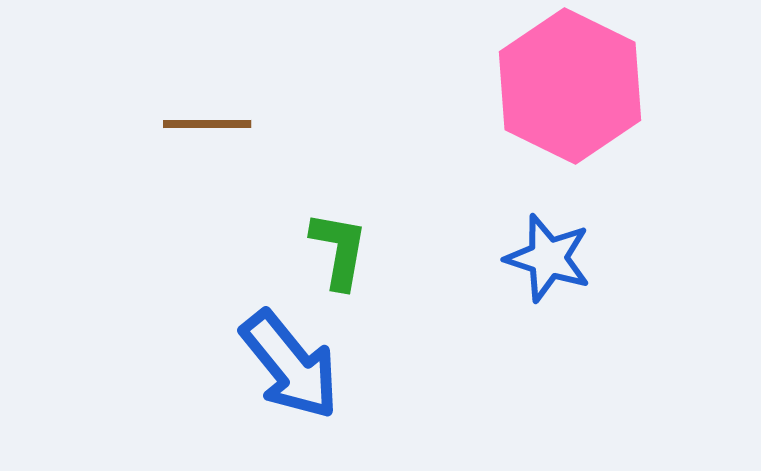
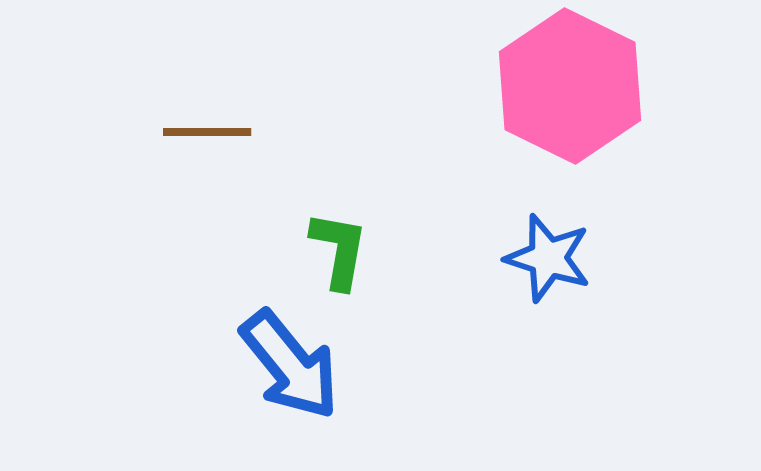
brown line: moved 8 px down
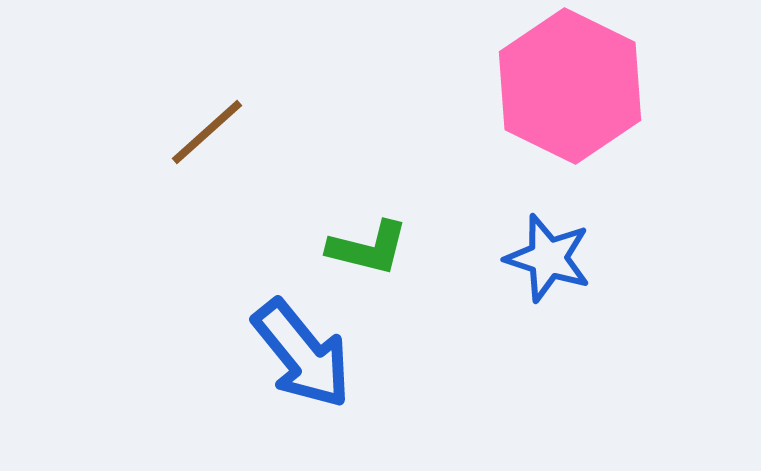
brown line: rotated 42 degrees counterclockwise
green L-shape: moved 29 px right, 2 px up; rotated 94 degrees clockwise
blue arrow: moved 12 px right, 11 px up
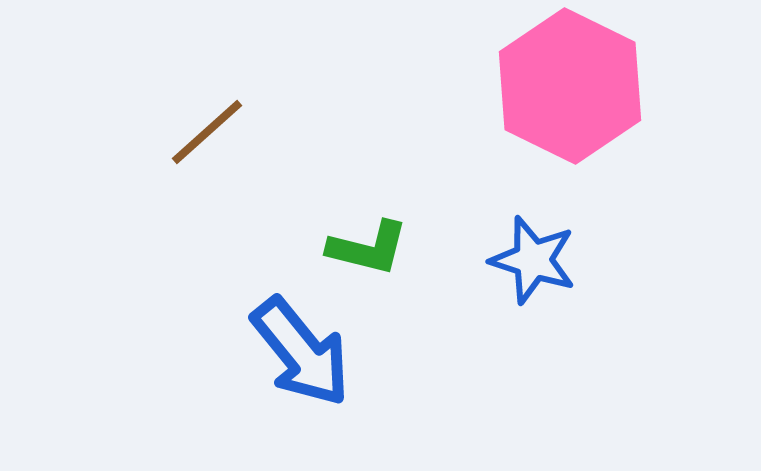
blue star: moved 15 px left, 2 px down
blue arrow: moved 1 px left, 2 px up
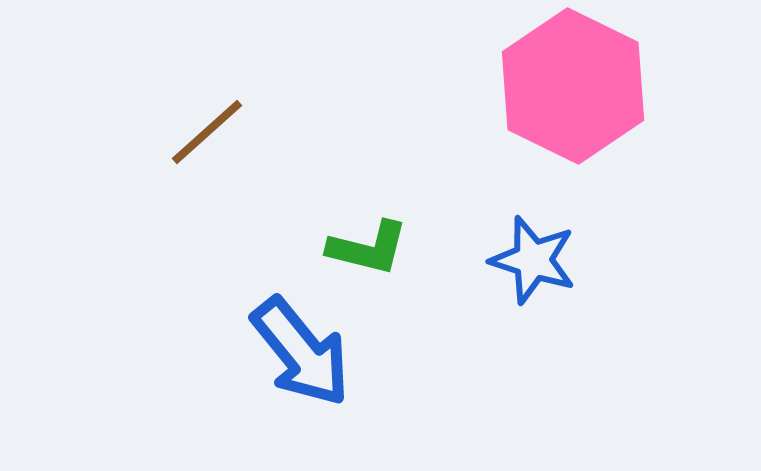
pink hexagon: moved 3 px right
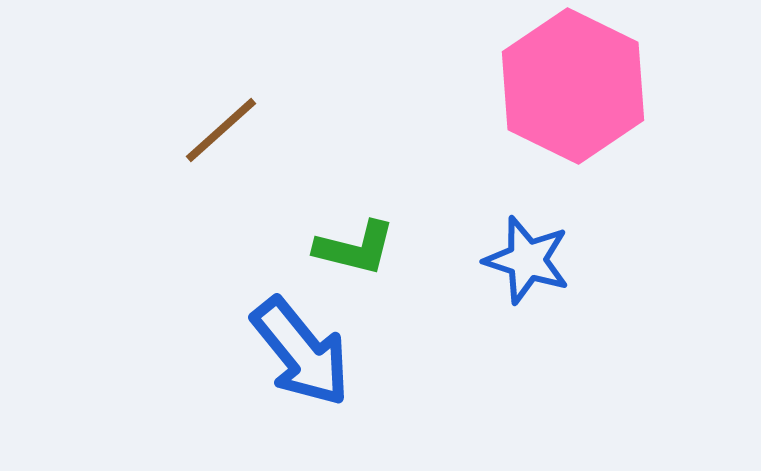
brown line: moved 14 px right, 2 px up
green L-shape: moved 13 px left
blue star: moved 6 px left
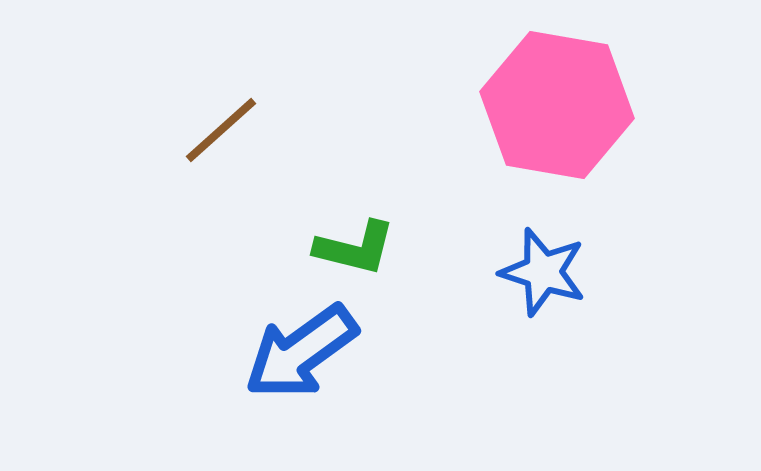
pink hexagon: moved 16 px left, 19 px down; rotated 16 degrees counterclockwise
blue star: moved 16 px right, 12 px down
blue arrow: rotated 93 degrees clockwise
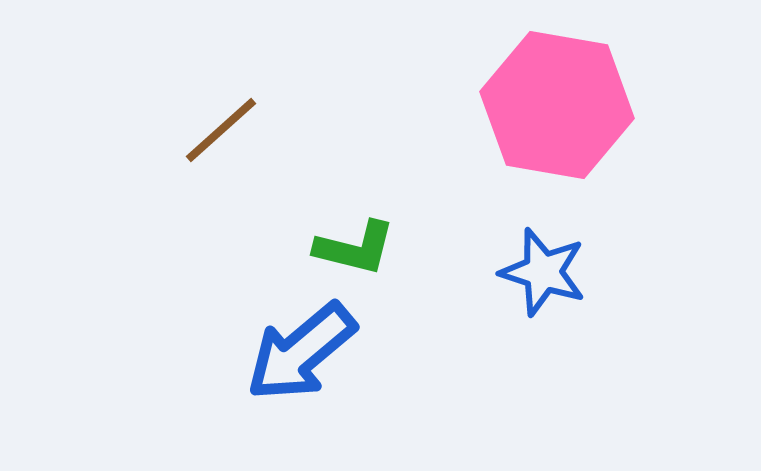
blue arrow: rotated 4 degrees counterclockwise
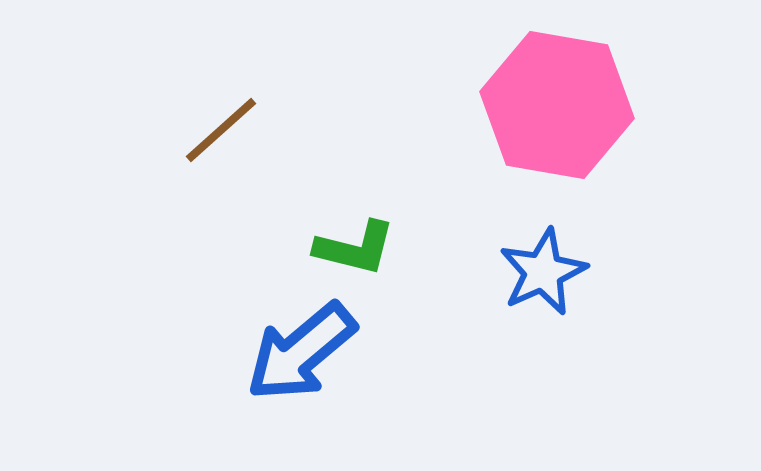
blue star: rotated 30 degrees clockwise
